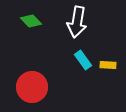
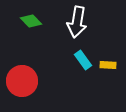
red circle: moved 10 px left, 6 px up
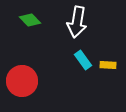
green diamond: moved 1 px left, 1 px up
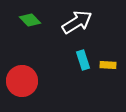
white arrow: rotated 132 degrees counterclockwise
cyan rectangle: rotated 18 degrees clockwise
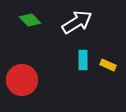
cyan rectangle: rotated 18 degrees clockwise
yellow rectangle: rotated 21 degrees clockwise
red circle: moved 1 px up
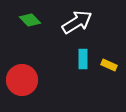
cyan rectangle: moved 1 px up
yellow rectangle: moved 1 px right
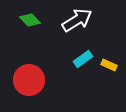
white arrow: moved 2 px up
cyan rectangle: rotated 54 degrees clockwise
red circle: moved 7 px right
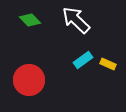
white arrow: moved 1 px left; rotated 104 degrees counterclockwise
cyan rectangle: moved 1 px down
yellow rectangle: moved 1 px left, 1 px up
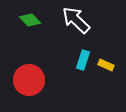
cyan rectangle: rotated 36 degrees counterclockwise
yellow rectangle: moved 2 px left, 1 px down
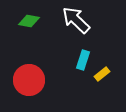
green diamond: moved 1 px left, 1 px down; rotated 35 degrees counterclockwise
yellow rectangle: moved 4 px left, 9 px down; rotated 63 degrees counterclockwise
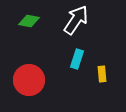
white arrow: rotated 80 degrees clockwise
cyan rectangle: moved 6 px left, 1 px up
yellow rectangle: rotated 56 degrees counterclockwise
